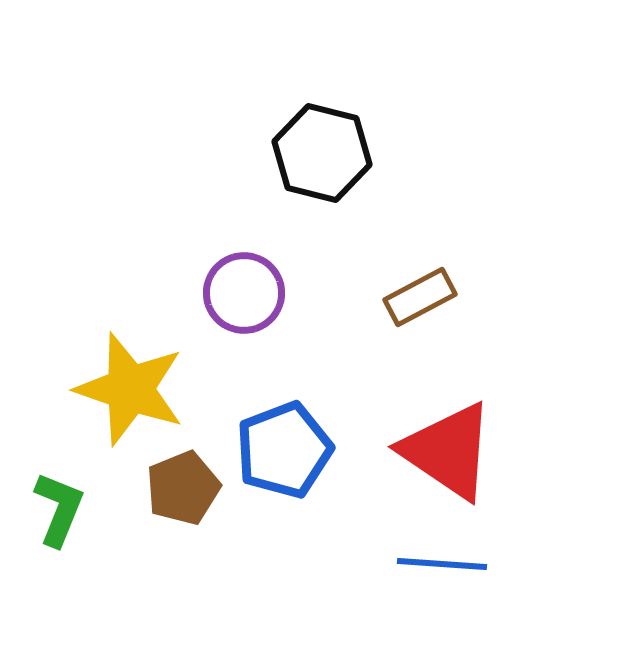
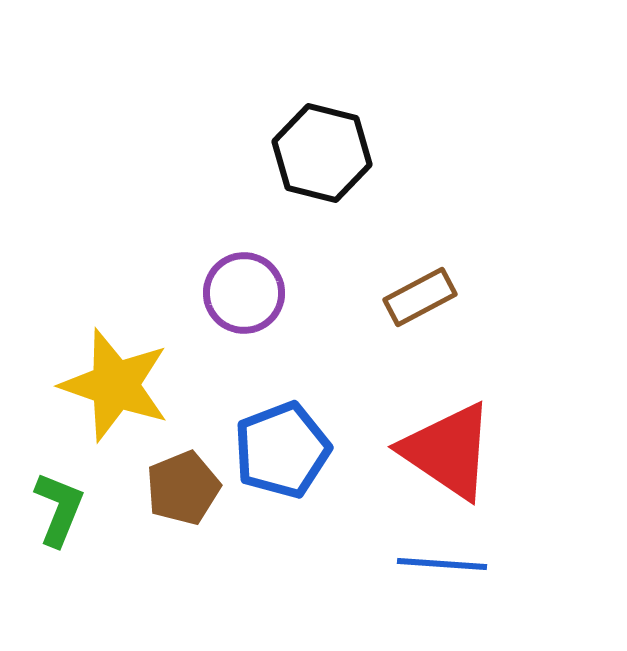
yellow star: moved 15 px left, 4 px up
blue pentagon: moved 2 px left
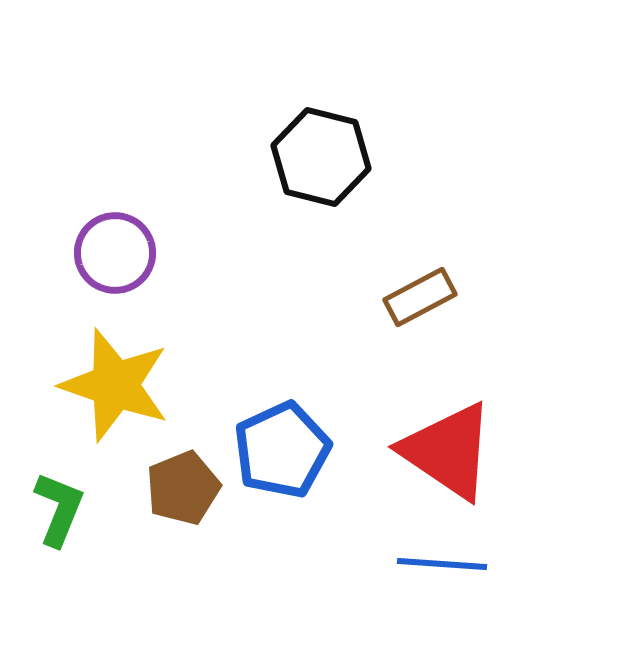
black hexagon: moved 1 px left, 4 px down
purple circle: moved 129 px left, 40 px up
blue pentagon: rotated 4 degrees counterclockwise
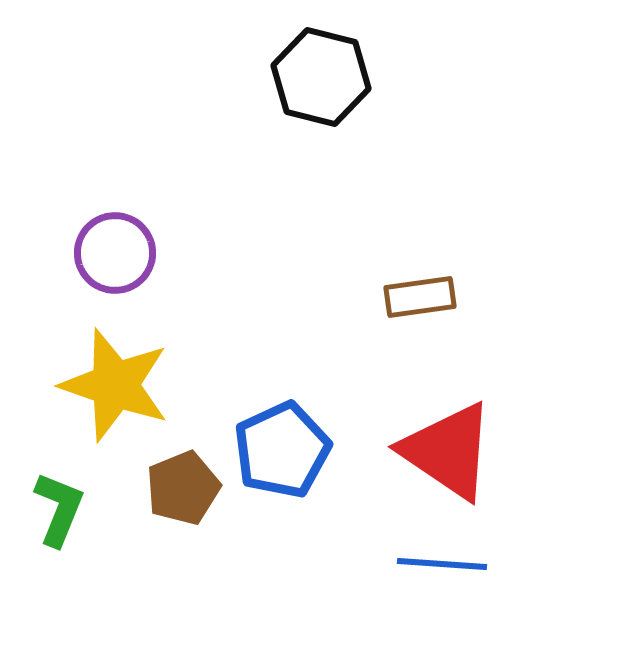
black hexagon: moved 80 px up
brown rectangle: rotated 20 degrees clockwise
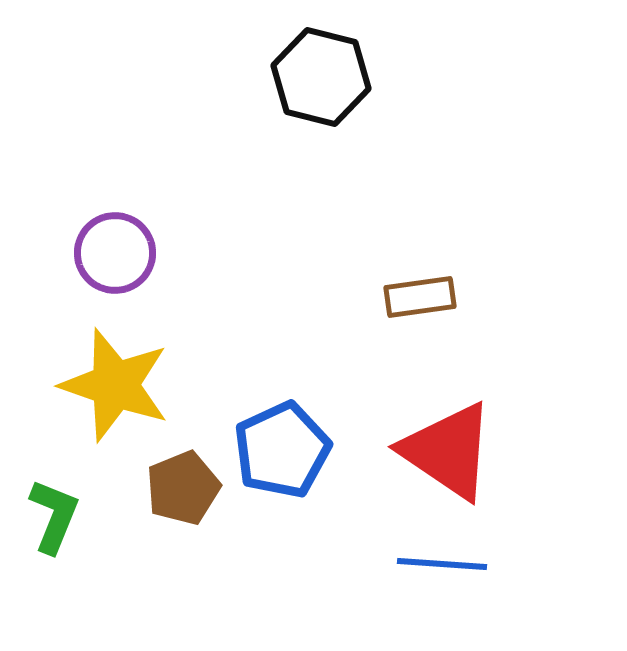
green L-shape: moved 5 px left, 7 px down
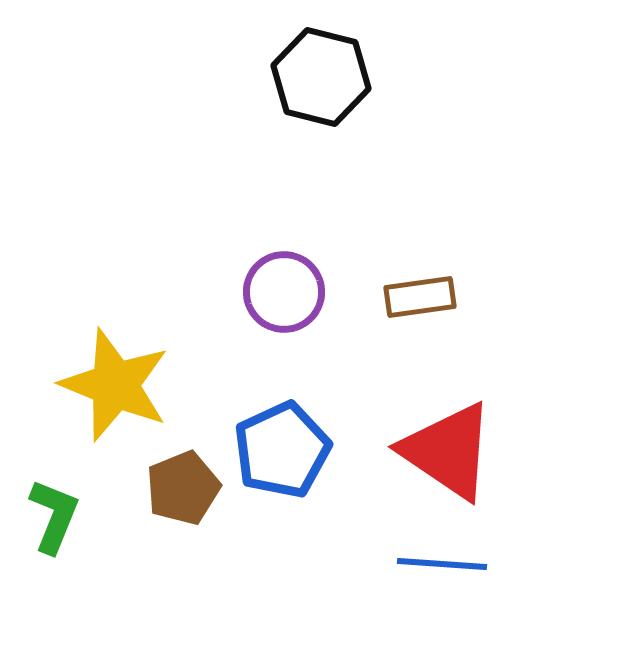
purple circle: moved 169 px right, 39 px down
yellow star: rotated 3 degrees clockwise
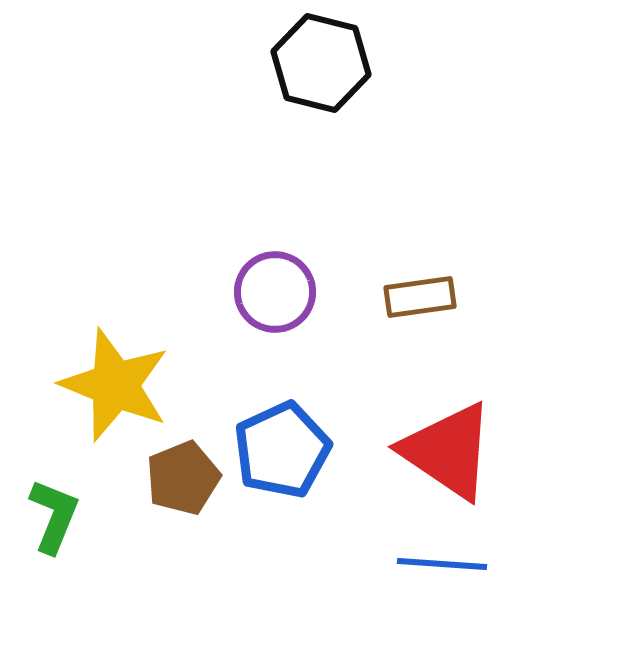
black hexagon: moved 14 px up
purple circle: moved 9 px left
brown pentagon: moved 10 px up
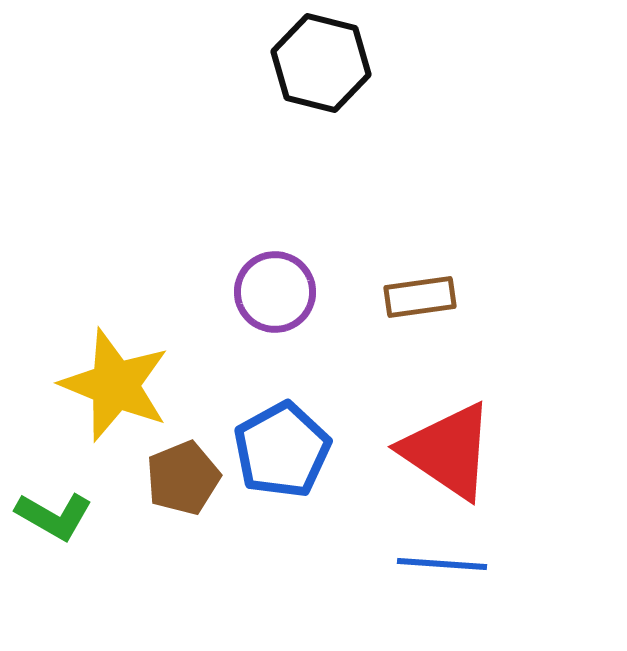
blue pentagon: rotated 4 degrees counterclockwise
green L-shape: rotated 98 degrees clockwise
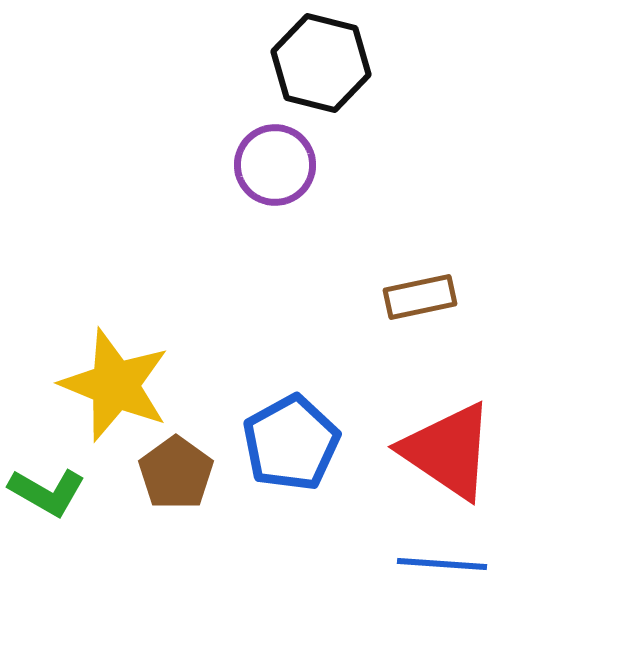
purple circle: moved 127 px up
brown rectangle: rotated 4 degrees counterclockwise
blue pentagon: moved 9 px right, 7 px up
brown pentagon: moved 7 px left, 5 px up; rotated 14 degrees counterclockwise
green L-shape: moved 7 px left, 24 px up
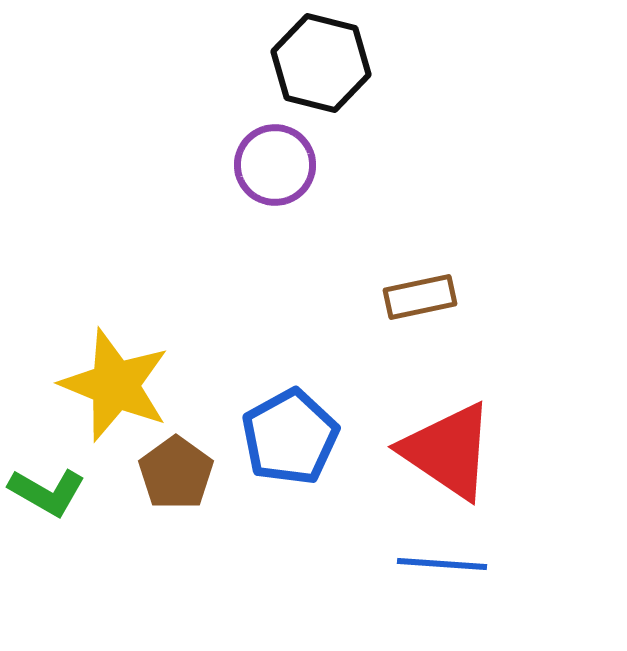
blue pentagon: moved 1 px left, 6 px up
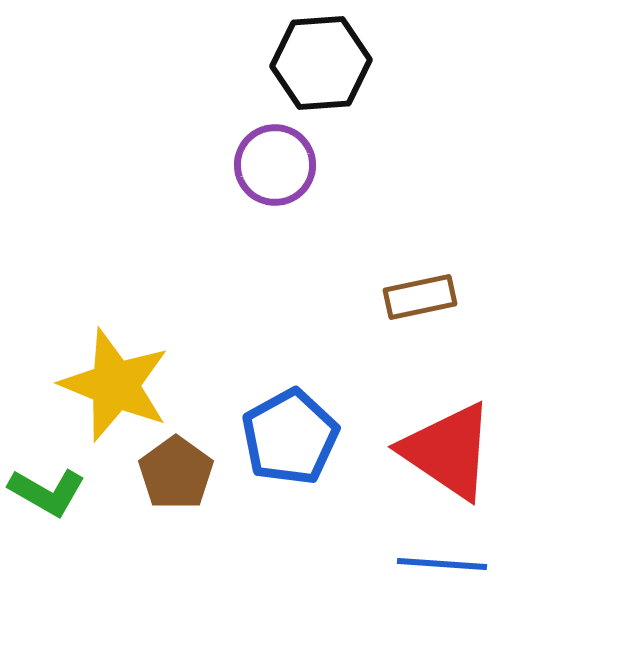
black hexagon: rotated 18 degrees counterclockwise
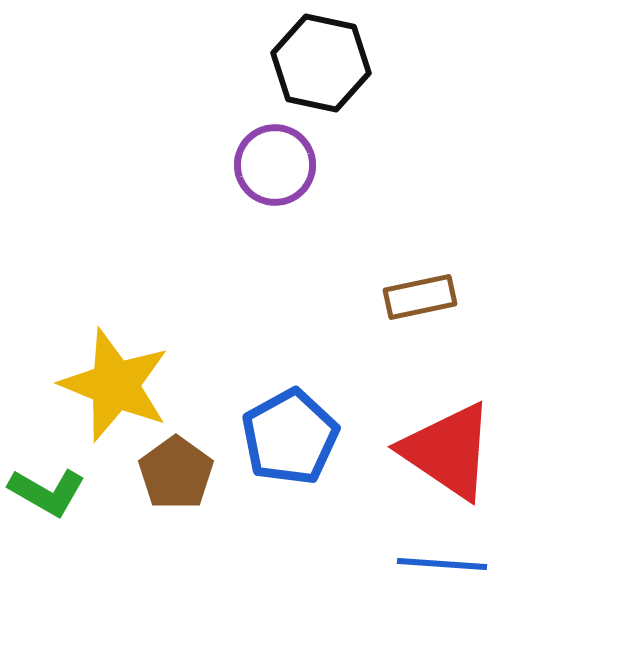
black hexagon: rotated 16 degrees clockwise
